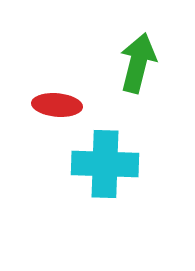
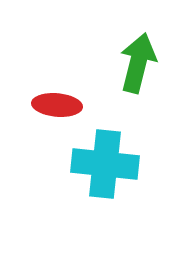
cyan cross: rotated 4 degrees clockwise
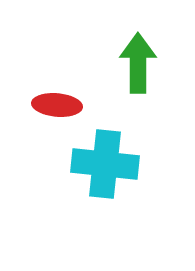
green arrow: rotated 14 degrees counterclockwise
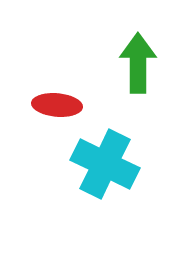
cyan cross: rotated 20 degrees clockwise
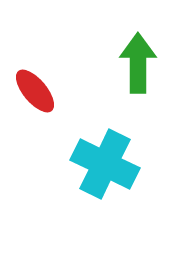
red ellipse: moved 22 px left, 14 px up; rotated 45 degrees clockwise
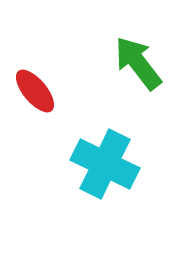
green arrow: rotated 38 degrees counterclockwise
